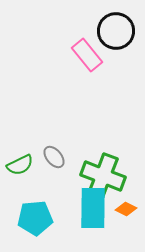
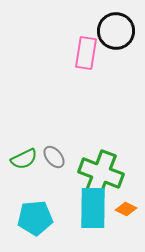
pink rectangle: moved 1 px left, 2 px up; rotated 48 degrees clockwise
green semicircle: moved 4 px right, 6 px up
green cross: moved 2 px left, 3 px up
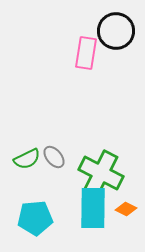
green semicircle: moved 3 px right
green cross: rotated 6 degrees clockwise
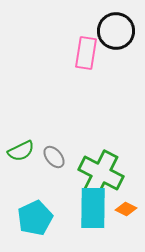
green semicircle: moved 6 px left, 8 px up
cyan pentagon: rotated 20 degrees counterclockwise
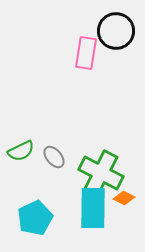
orange diamond: moved 2 px left, 11 px up
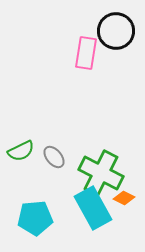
cyan rectangle: rotated 30 degrees counterclockwise
cyan pentagon: rotated 20 degrees clockwise
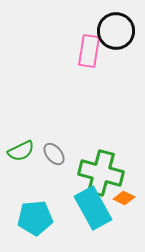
pink rectangle: moved 3 px right, 2 px up
gray ellipse: moved 3 px up
green cross: rotated 12 degrees counterclockwise
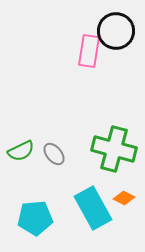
green cross: moved 13 px right, 24 px up
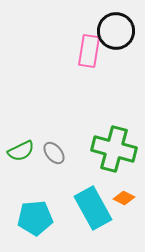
gray ellipse: moved 1 px up
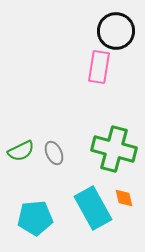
pink rectangle: moved 10 px right, 16 px down
gray ellipse: rotated 15 degrees clockwise
orange diamond: rotated 50 degrees clockwise
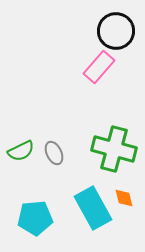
pink rectangle: rotated 32 degrees clockwise
